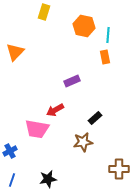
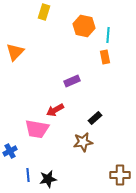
brown cross: moved 1 px right, 6 px down
blue line: moved 16 px right, 5 px up; rotated 24 degrees counterclockwise
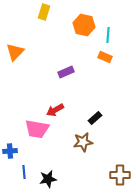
orange hexagon: moved 1 px up
orange rectangle: rotated 56 degrees counterclockwise
purple rectangle: moved 6 px left, 9 px up
blue cross: rotated 24 degrees clockwise
blue line: moved 4 px left, 3 px up
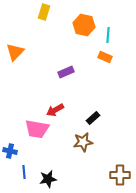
black rectangle: moved 2 px left
blue cross: rotated 16 degrees clockwise
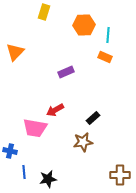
orange hexagon: rotated 15 degrees counterclockwise
pink trapezoid: moved 2 px left, 1 px up
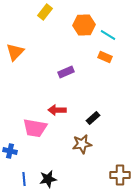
yellow rectangle: moved 1 px right; rotated 21 degrees clockwise
cyan line: rotated 63 degrees counterclockwise
red arrow: moved 2 px right; rotated 30 degrees clockwise
brown star: moved 1 px left, 2 px down
blue line: moved 7 px down
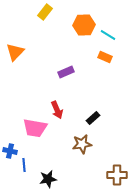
red arrow: rotated 114 degrees counterclockwise
brown cross: moved 3 px left
blue line: moved 14 px up
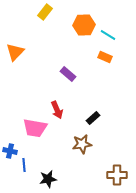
purple rectangle: moved 2 px right, 2 px down; rotated 63 degrees clockwise
